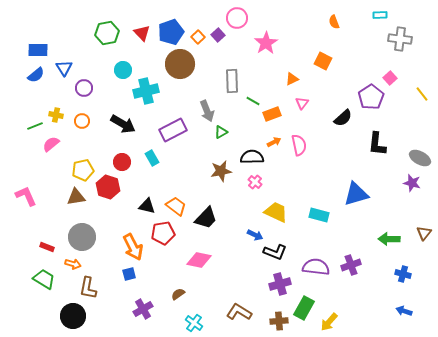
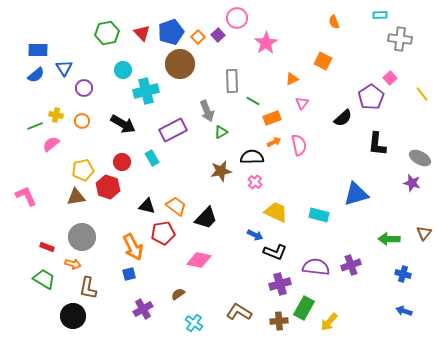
orange rectangle at (272, 114): moved 4 px down
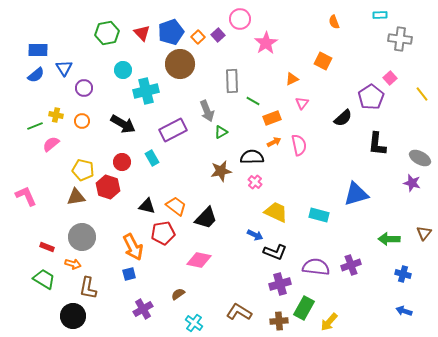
pink circle at (237, 18): moved 3 px right, 1 px down
yellow pentagon at (83, 170): rotated 25 degrees clockwise
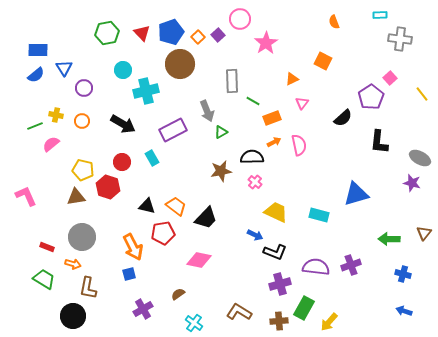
black L-shape at (377, 144): moved 2 px right, 2 px up
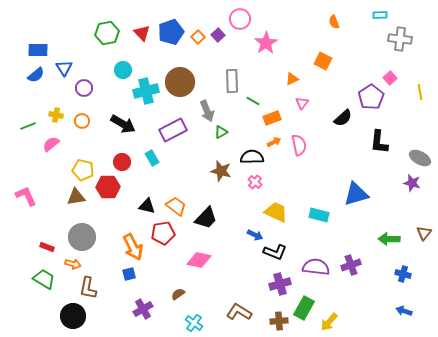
brown circle at (180, 64): moved 18 px down
yellow line at (422, 94): moved 2 px left, 2 px up; rotated 28 degrees clockwise
green line at (35, 126): moved 7 px left
brown star at (221, 171): rotated 25 degrees clockwise
red hexagon at (108, 187): rotated 20 degrees counterclockwise
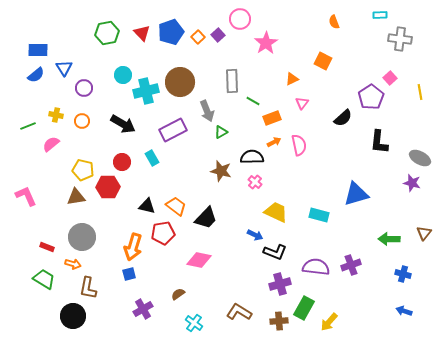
cyan circle at (123, 70): moved 5 px down
orange arrow at (133, 247): rotated 44 degrees clockwise
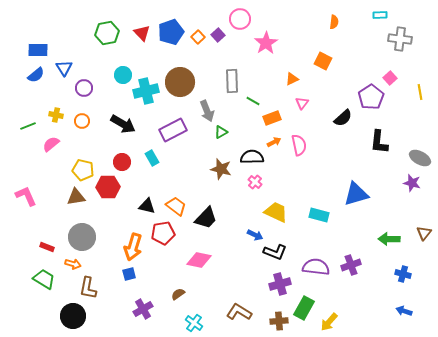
orange semicircle at (334, 22): rotated 152 degrees counterclockwise
brown star at (221, 171): moved 2 px up
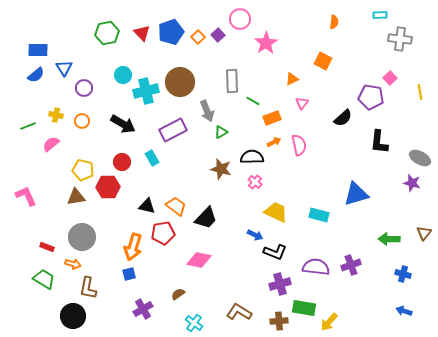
purple pentagon at (371, 97): rotated 30 degrees counterclockwise
green rectangle at (304, 308): rotated 70 degrees clockwise
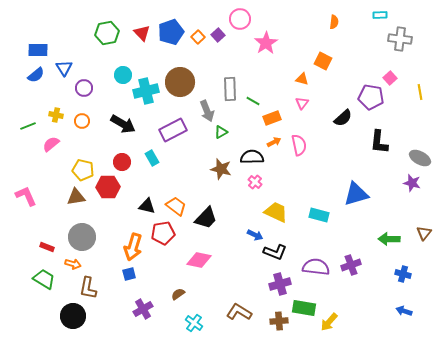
orange triangle at (292, 79): moved 10 px right; rotated 40 degrees clockwise
gray rectangle at (232, 81): moved 2 px left, 8 px down
